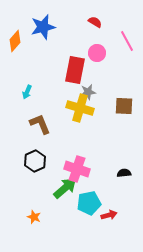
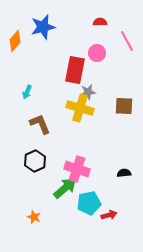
red semicircle: moved 5 px right; rotated 32 degrees counterclockwise
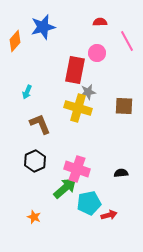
yellow cross: moved 2 px left
black semicircle: moved 3 px left
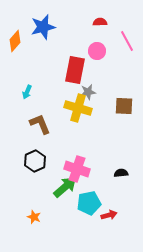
pink circle: moved 2 px up
green arrow: moved 1 px up
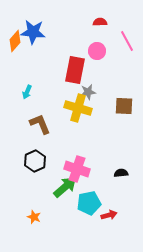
blue star: moved 10 px left, 5 px down; rotated 20 degrees clockwise
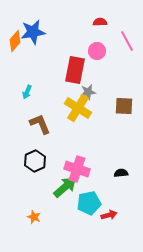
blue star: rotated 15 degrees counterclockwise
yellow cross: rotated 16 degrees clockwise
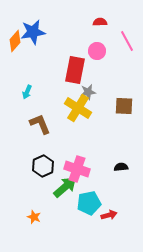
black hexagon: moved 8 px right, 5 px down
black semicircle: moved 6 px up
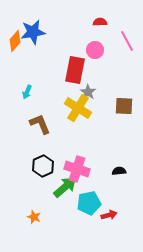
pink circle: moved 2 px left, 1 px up
gray star: rotated 28 degrees counterclockwise
black semicircle: moved 2 px left, 4 px down
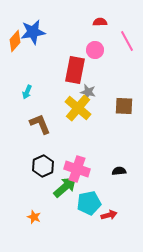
gray star: rotated 21 degrees counterclockwise
yellow cross: rotated 8 degrees clockwise
